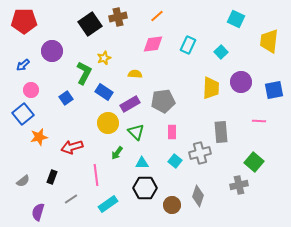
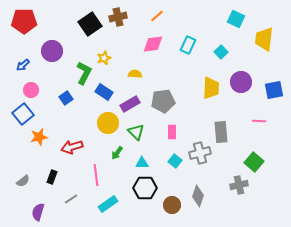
yellow trapezoid at (269, 41): moved 5 px left, 2 px up
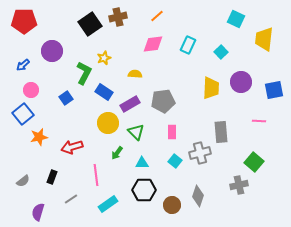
black hexagon at (145, 188): moved 1 px left, 2 px down
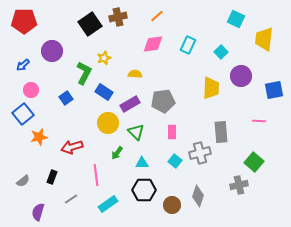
purple circle at (241, 82): moved 6 px up
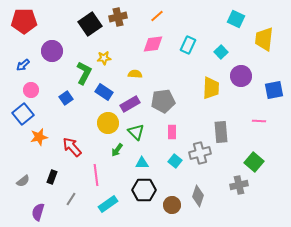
yellow star at (104, 58): rotated 16 degrees clockwise
red arrow at (72, 147): rotated 65 degrees clockwise
green arrow at (117, 153): moved 3 px up
gray line at (71, 199): rotated 24 degrees counterclockwise
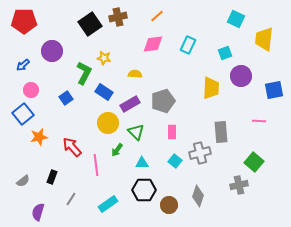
cyan square at (221, 52): moved 4 px right, 1 px down; rotated 24 degrees clockwise
yellow star at (104, 58): rotated 16 degrees clockwise
gray pentagon at (163, 101): rotated 10 degrees counterclockwise
pink line at (96, 175): moved 10 px up
brown circle at (172, 205): moved 3 px left
